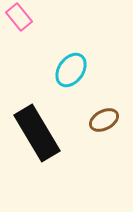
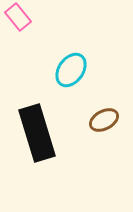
pink rectangle: moved 1 px left
black rectangle: rotated 14 degrees clockwise
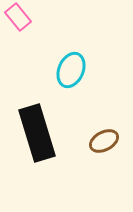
cyan ellipse: rotated 12 degrees counterclockwise
brown ellipse: moved 21 px down
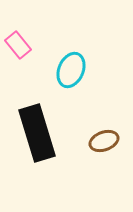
pink rectangle: moved 28 px down
brown ellipse: rotated 8 degrees clockwise
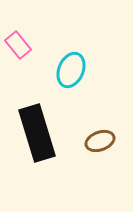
brown ellipse: moved 4 px left
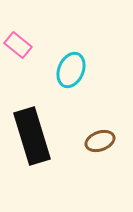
pink rectangle: rotated 12 degrees counterclockwise
black rectangle: moved 5 px left, 3 px down
